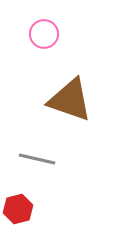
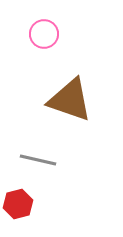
gray line: moved 1 px right, 1 px down
red hexagon: moved 5 px up
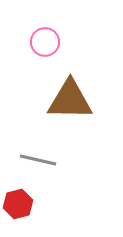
pink circle: moved 1 px right, 8 px down
brown triangle: rotated 18 degrees counterclockwise
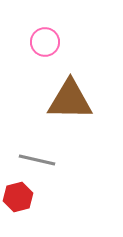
gray line: moved 1 px left
red hexagon: moved 7 px up
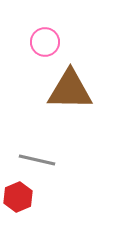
brown triangle: moved 10 px up
red hexagon: rotated 8 degrees counterclockwise
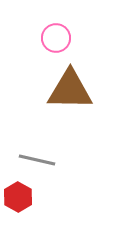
pink circle: moved 11 px right, 4 px up
red hexagon: rotated 8 degrees counterclockwise
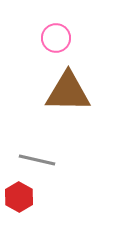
brown triangle: moved 2 px left, 2 px down
red hexagon: moved 1 px right
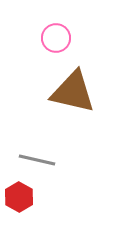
brown triangle: moved 5 px right; rotated 12 degrees clockwise
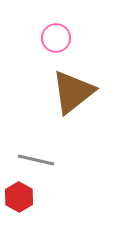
brown triangle: rotated 51 degrees counterclockwise
gray line: moved 1 px left
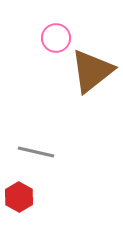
brown triangle: moved 19 px right, 21 px up
gray line: moved 8 px up
